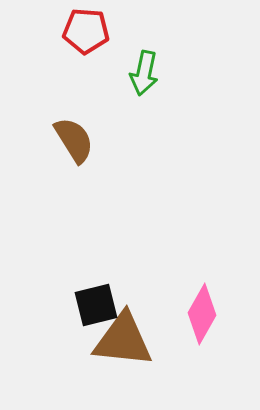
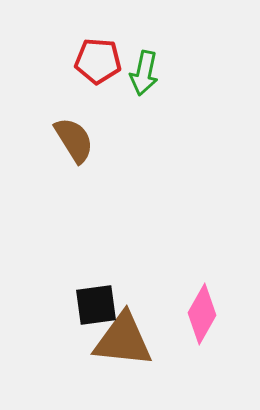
red pentagon: moved 12 px right, 30 px down
black square: rotated 6 degrees clockwise
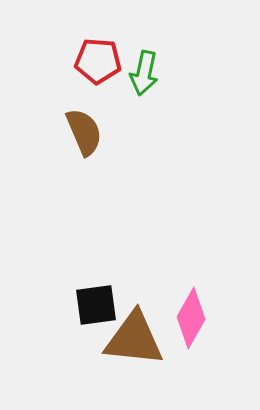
brown semicircle: moved 10 px right, 8 px up; rotated 9 degrees clockwise
pink diamond: moved 11 px left, 4 px down
brown triangle: moved 11 px right, 1 px up
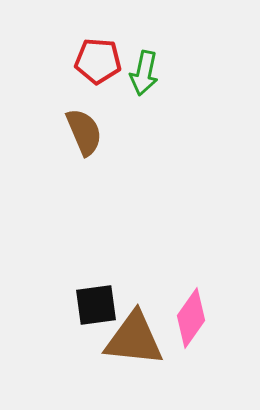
pink diamond: rotated 6 degrees clockwise
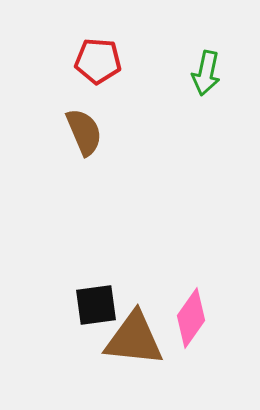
green arrow: moved 62 px right
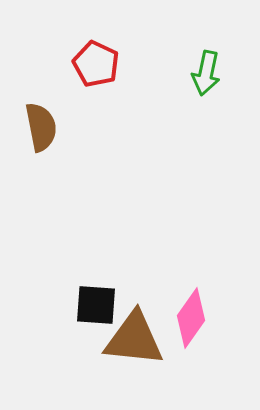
red pentagon: moved 2 px left, 3 px down; rotated 21 degrees clockwise
brown semicircle: moved 43 px left, 5 px up; rotated 12 degrees clockwise
black square: rotated 12 degrees clockwise
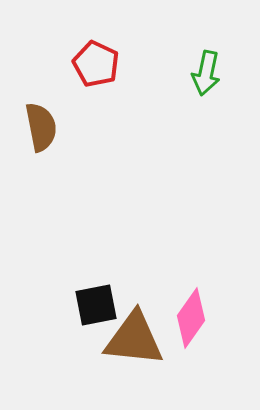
black square: rotated 15 degrees counterclockwise
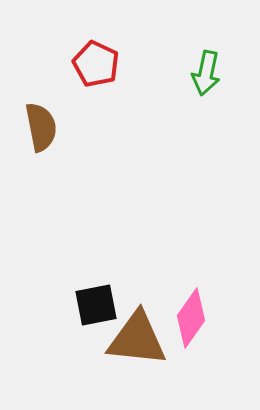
brown triangle: moved 3 px right
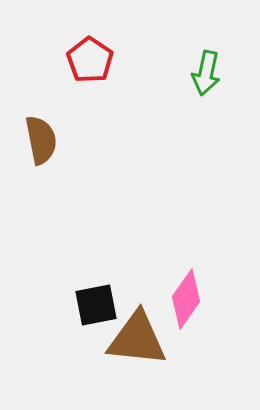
red pentagon: moved 6 px left, 4 px up; rotated 9 degrees clockwise
brown semicircle: moved 13 px down
pink diamond: moved 5 px left, 19 px up
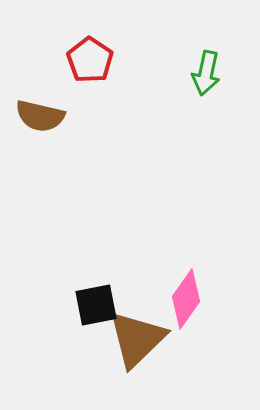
brown semicircle: moved 1 px left, 24 px up; rotated 114 degrees clockwise
brown triangle: rotated 50 degrees counterclockwise
